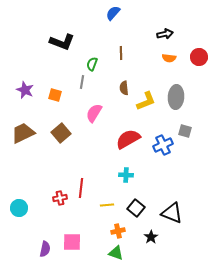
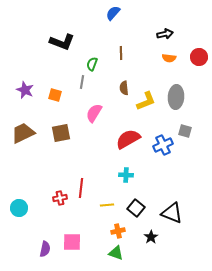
brown square: rotated 30 degrees clockwise
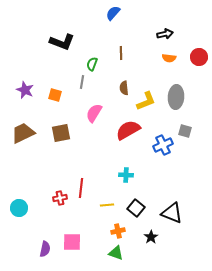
red semicircle: moved 9 px up
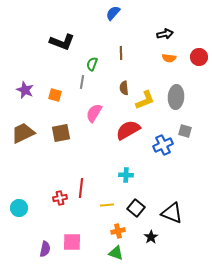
yellow L-shape: moved 1 px left, 1 px up
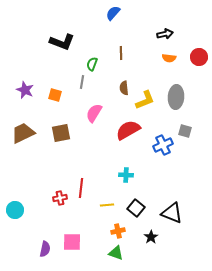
cyan circle: moved 4 px left, 2 px down
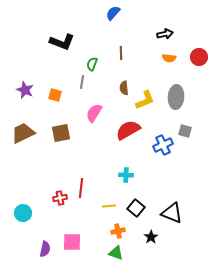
yellow line: moved 2 px right, 1 px down
cyan circle: moved 8 px right, 3 px down
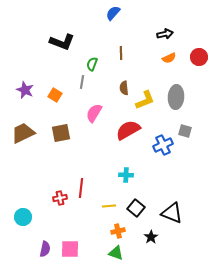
orange semicircle: rotated 32 degrees counterclockwise
orange square: rotated 16 degrees clockwise
cyan circle: moved 4 px down
pink square: moved 2 px left, 7 px down
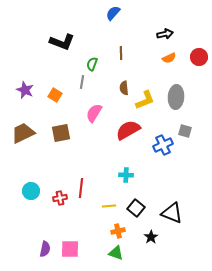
cyan circle: moved 8 px right, 26 px up
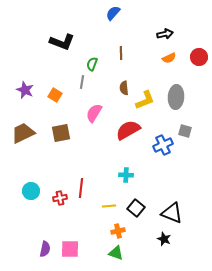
black star: moved 13 px right, 2 px down; rotated 16 degrees counterclockwise
